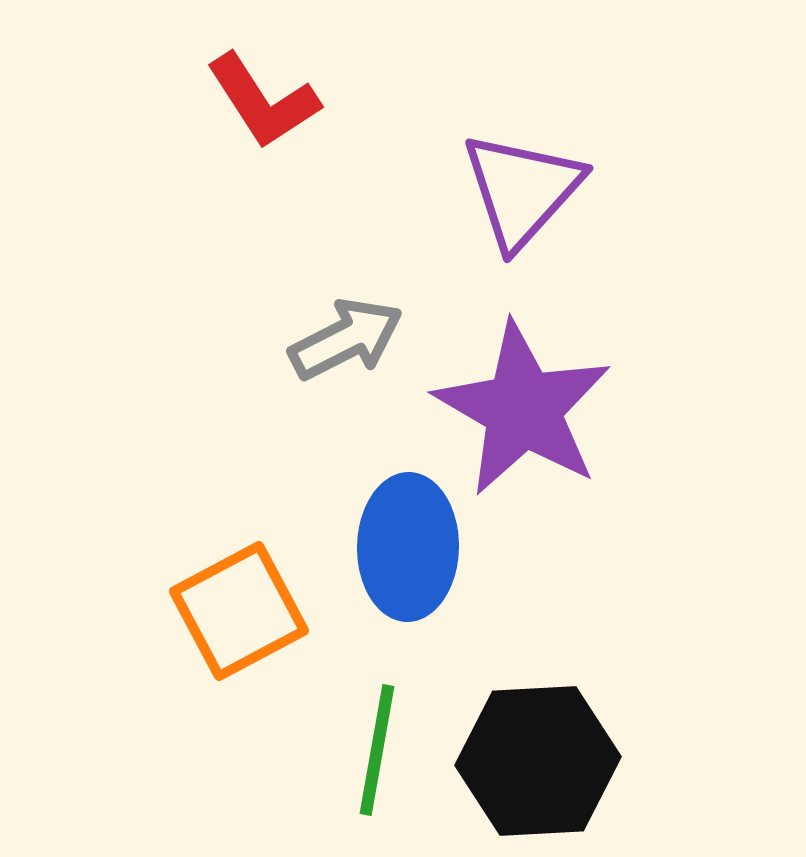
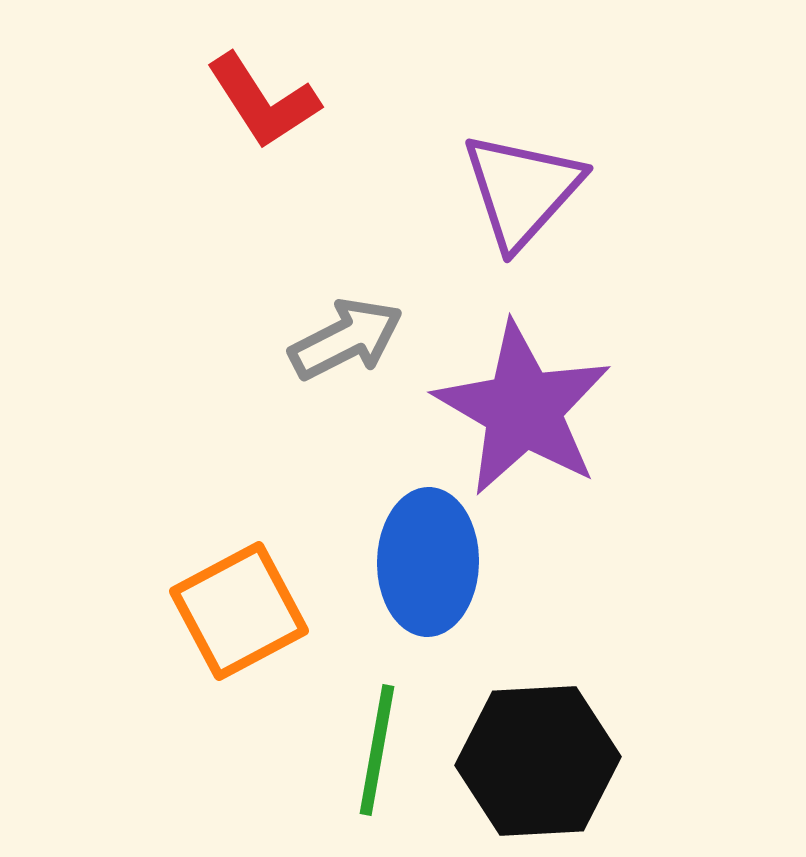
blue ellipse: moved 20 px right, 15 px down
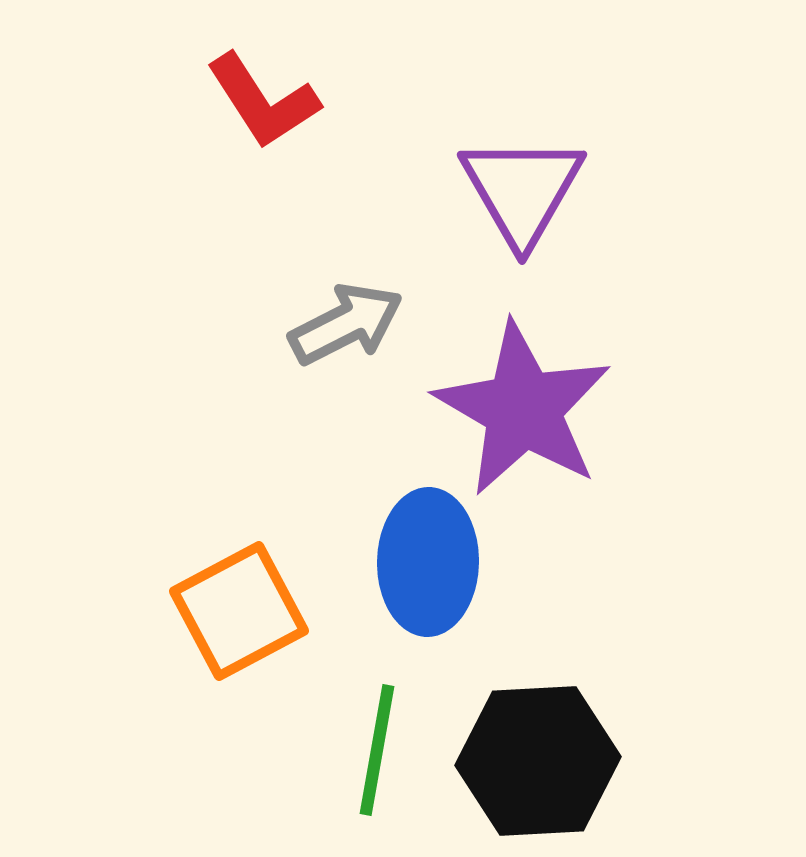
purple triangle: rotated 12 degrees counterclockwise
gray arrow: moved 15 px up
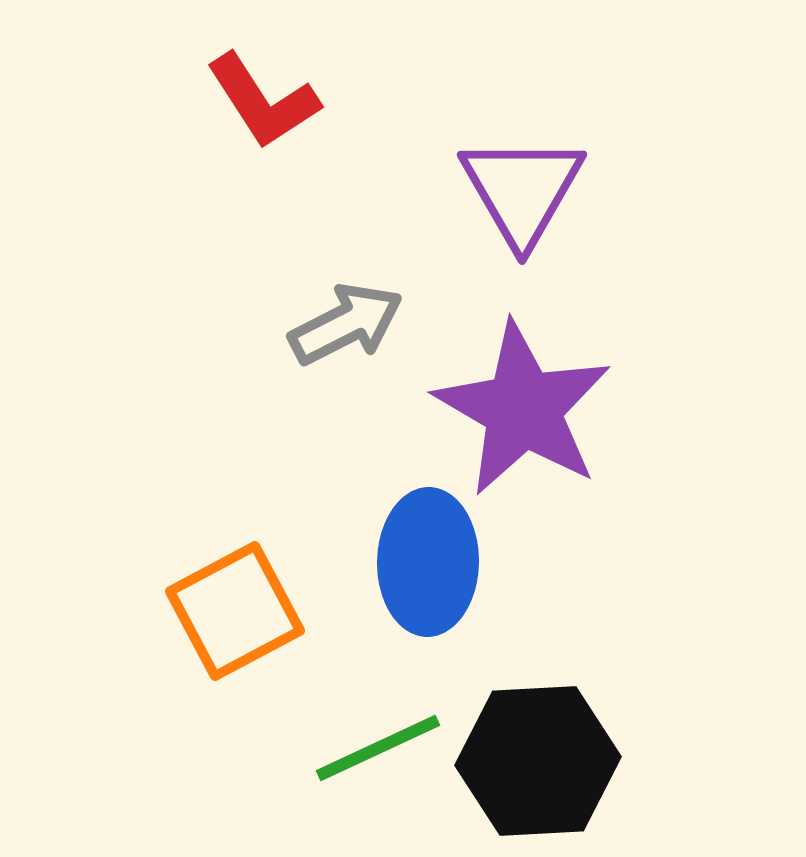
orange square: moved 4 px left
green line: moved 1 px right, 2 px up; rotated 55 degrees clockwise
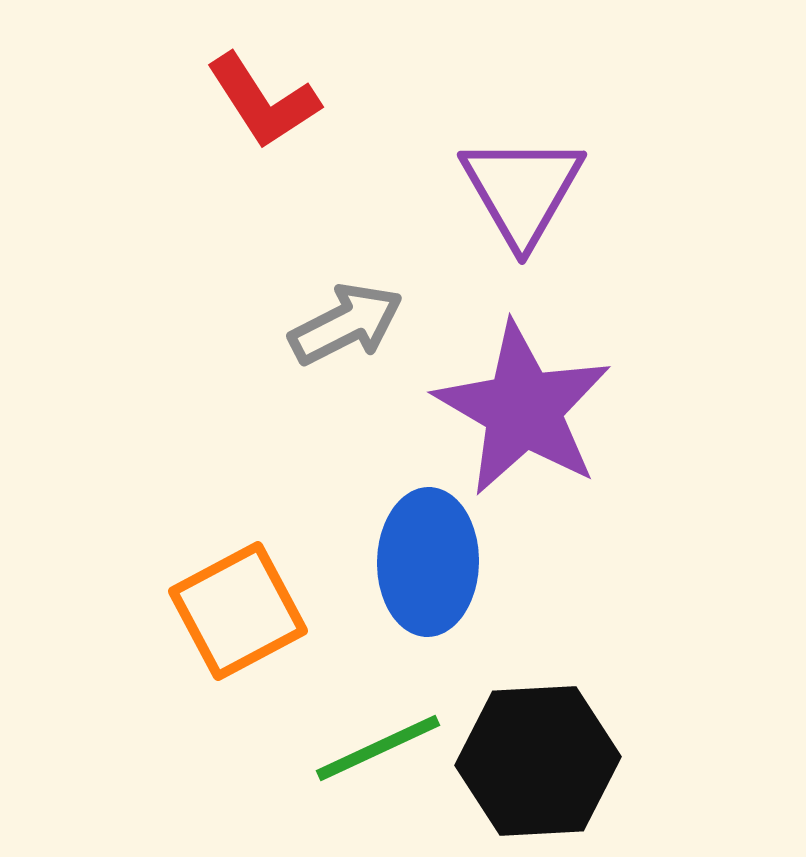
orange square: moved 3 px right
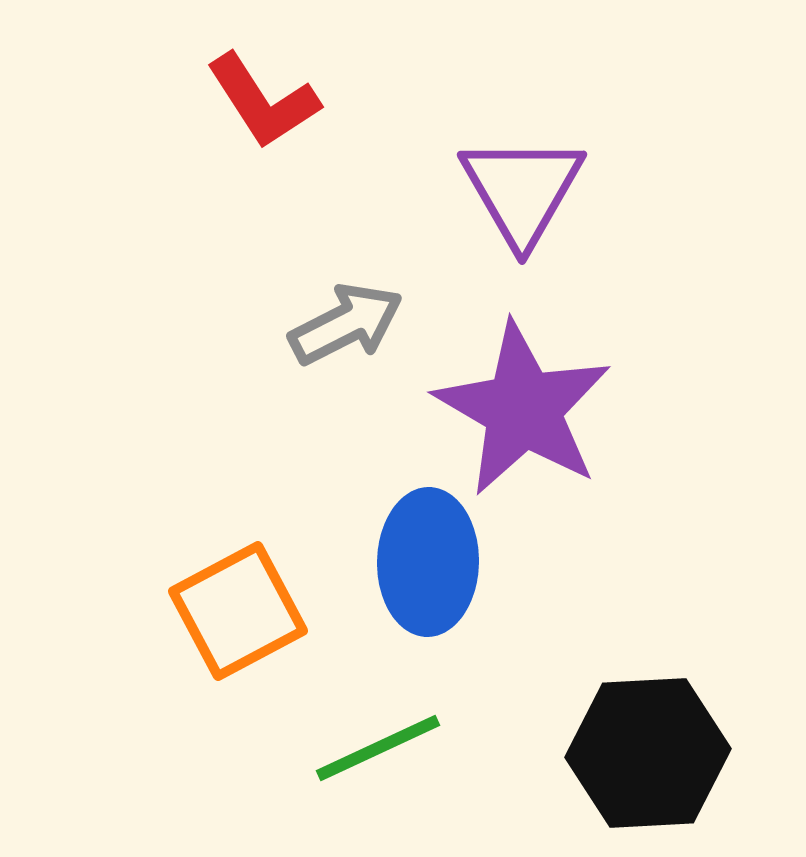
black hexagon: moved 110 px right, 8 px up
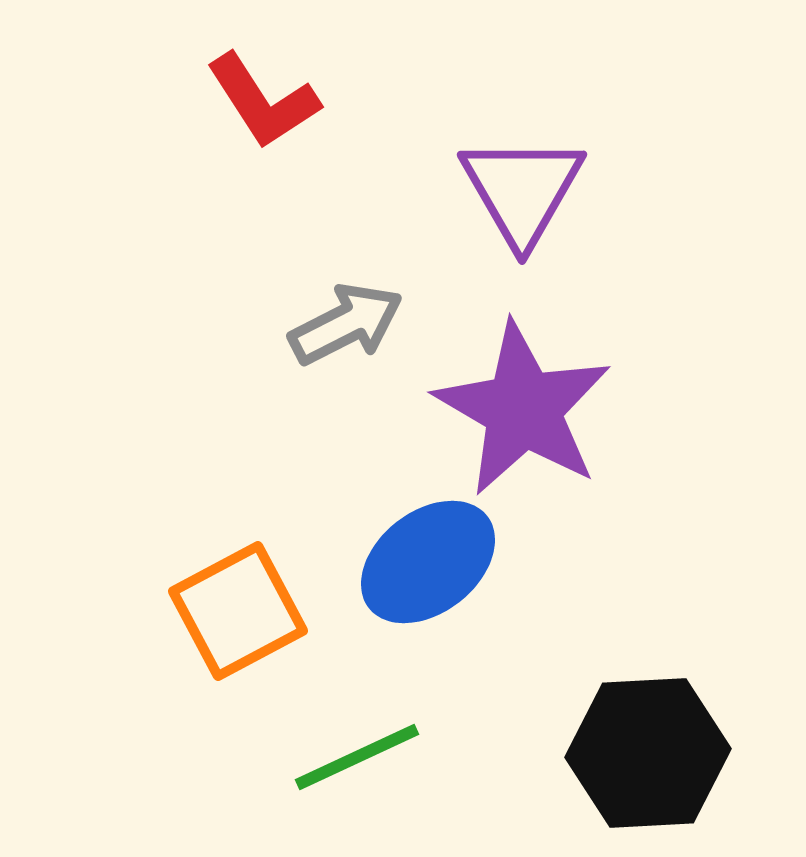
blue ellipse: rotated 51 degrees clockwise
green line: moved 21 px left, 9 px down
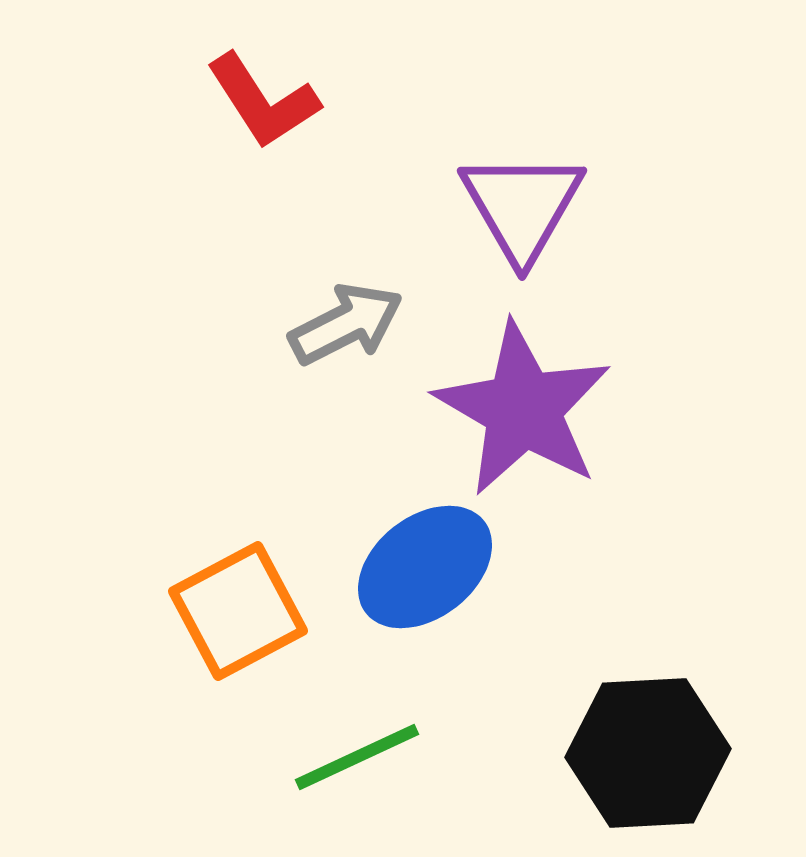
purple triangle: moved 16 px down
blue ellipse: moved 3 px left, 5 px down
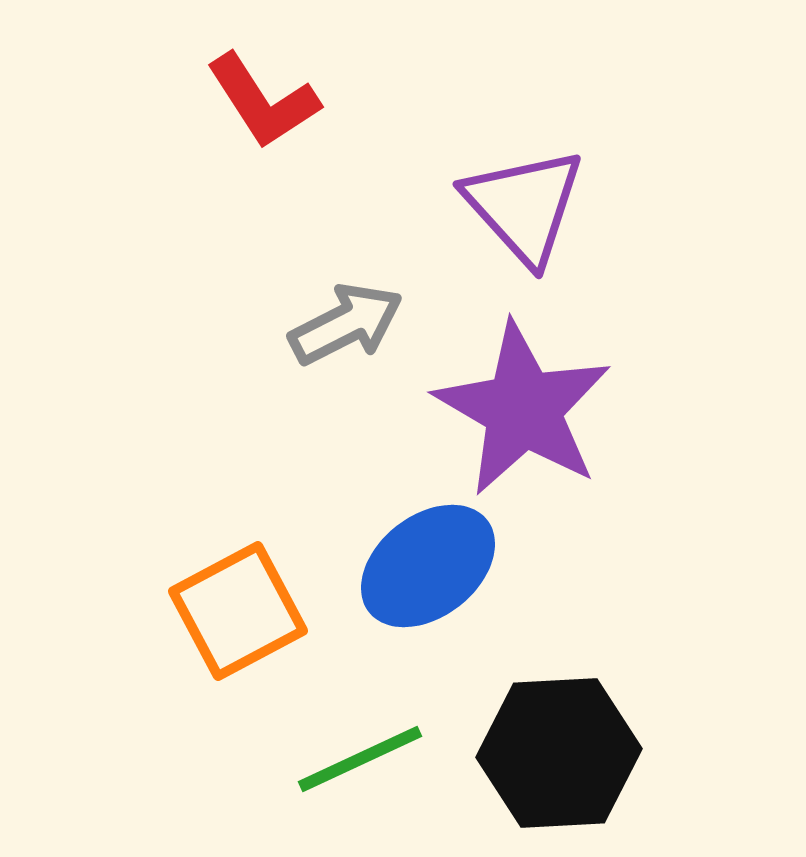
purple triangle: moved 2 px right; rotated 12 degrees counterclockwise
blue ellipse: moved 3 px right, 1 px up
black hexagon: moved 89 px left
green line: moved 3 px right, 2 px down
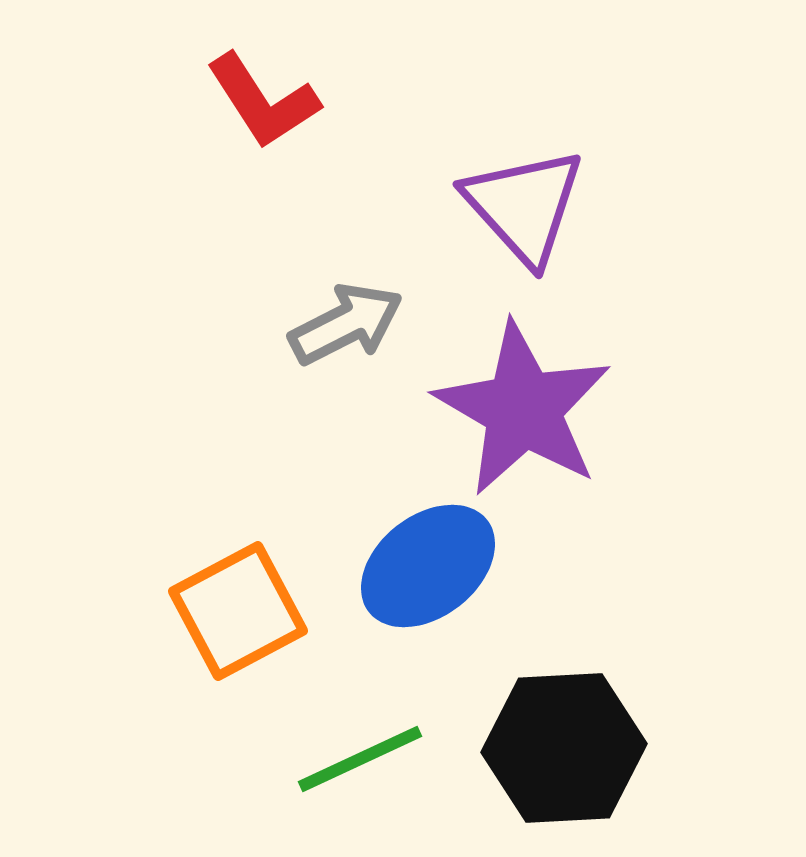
black hexagon: moved 5 px right, 5 px up
